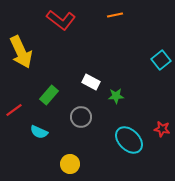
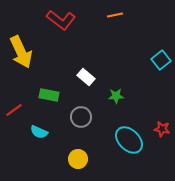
white rectangle: moved 5 px left, 5 px up; rotated 12 degrees clockwise
green rectangle: rotated 60 degrees clockwise
yellow circle: moved 8 px right, 5 px up
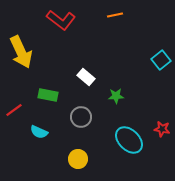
green rectangle: moved 1 px left
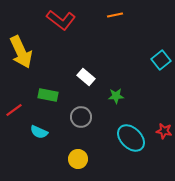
red star: moved 2 px right, 2 px down
cyan ellipse: moved 2 px right, 2 px up
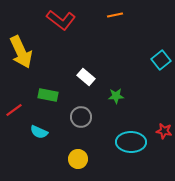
cyan ellipse: moved 4 px down; rotated 44 degrees counterclockwise
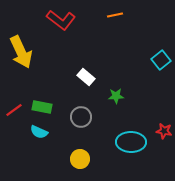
green rectangle: moved 6 px left, 12 px down
yellow circle: moved 2 px right
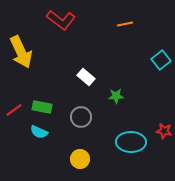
orange line: moved 10 px right, 9 px down
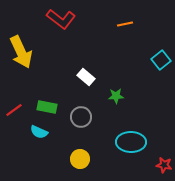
red L-shape: moved 1 px up
green rectangle: moved 5 px right
red star: moved 34 px down
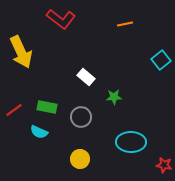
green star: moved 2 px left, 1 px down
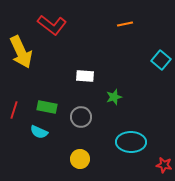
red L-shape: moved 9 px left, 6 px down
cyan square: rotated 12 degrees counterclockwise
white rectangle: moved 1 px left, 1 px up; rotated 36 degrees counterclockwise
green star: rotated 14 degrees counterclockwise
red line: rotated 36 degrees counterclockwise
